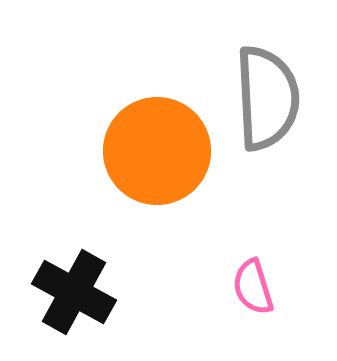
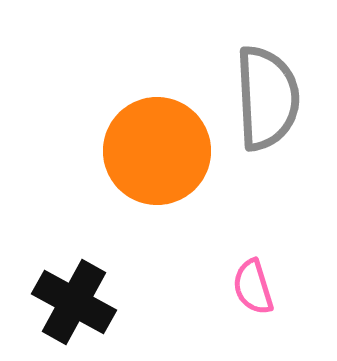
black cross: moved 10 px down
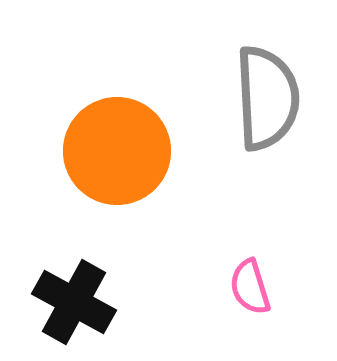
orange circle: moved 40 px left
pink semicircle: moved 3 px left
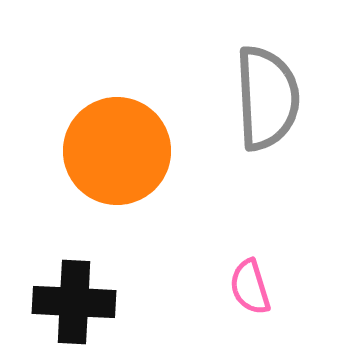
black cross: rotated 26 degrees counterclockwise
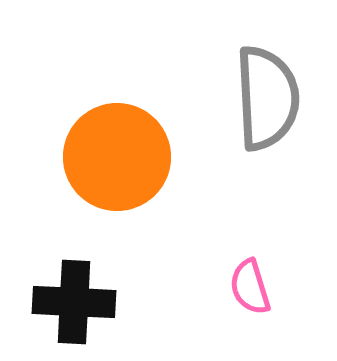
orange circle: moved 6 px down
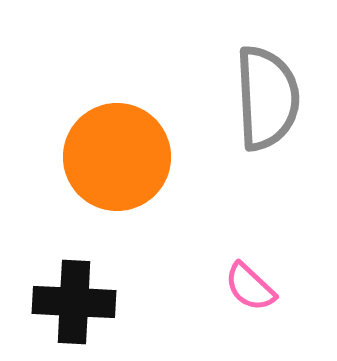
pink semicircle: rotated 30 degrees counterclockwise
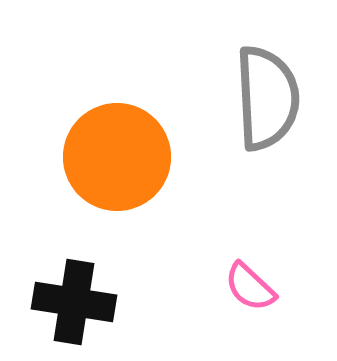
black cross: rotated 6 degrees clockwise
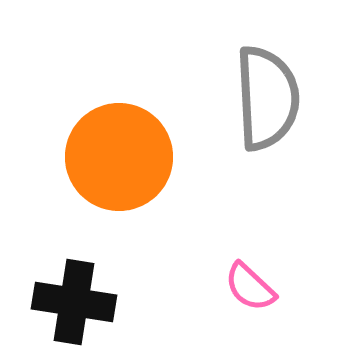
orange circle: moved 2 px right
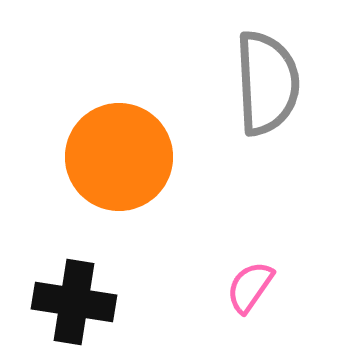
gray semicircle: moved 15 px up
pink semicircle: rotated 82 degrees clockwise
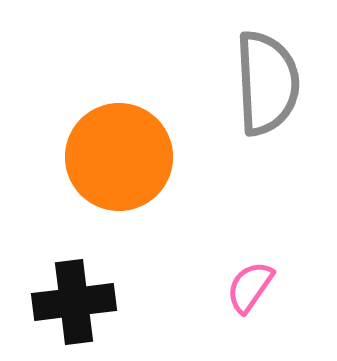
black cross: rotated 16 degrees counterclockwise
